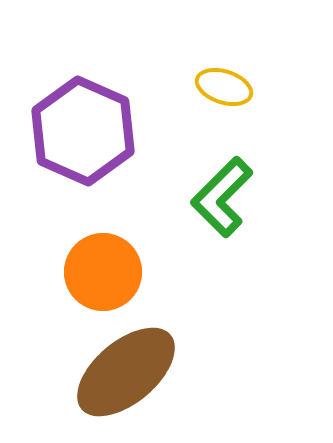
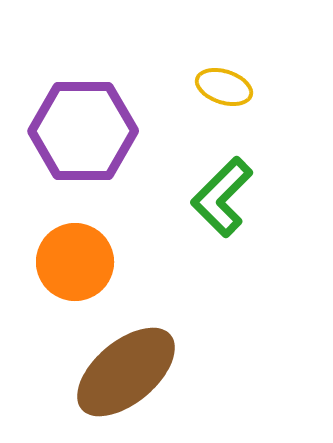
purple hexagon: rotated 24 degrees counterclockwise
orange circle: moved 28 px left, 10 px up
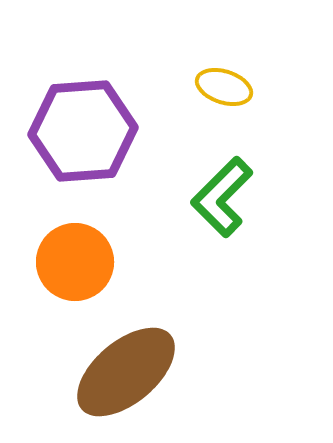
purple hexagon: rotated 4 degrees counterclockwise
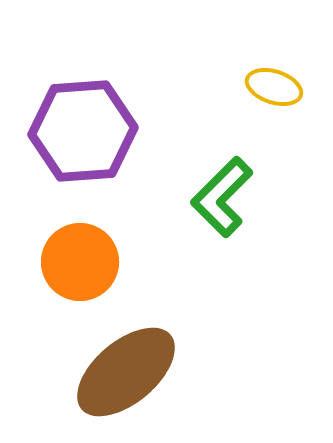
yellow ellipse: moved 50 px right
orange circle: moved 5 px right
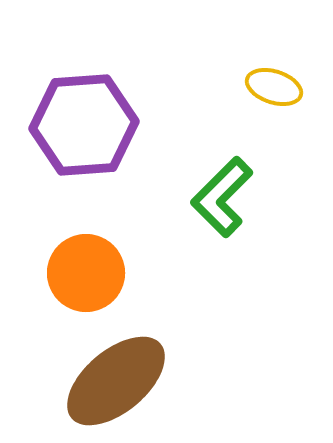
purple hexagon: moved 1 px right, 6 px up
orange circle: moved 6 px right, 11 px down
brown ellipse: moved 10 px left, 9 px down
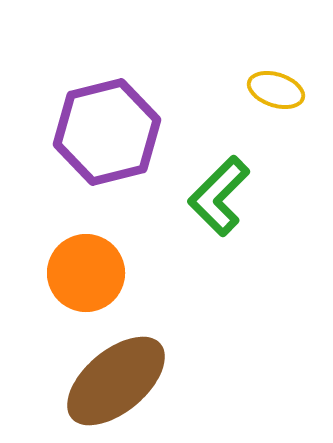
yellow ellipse: moved 2 px right, 3 px down
purple hexagon: moved 23 px right, 7 px down; rotated 10 degrees counterclockwise
green L-shape: moved 3 px left, 1 px up
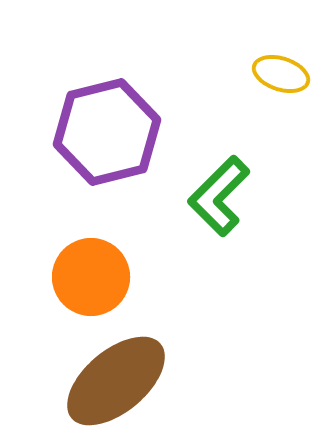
yellow ellipse: moved 5 px right, 16 px up
orange circle: moved 5 px right, 4 px down
